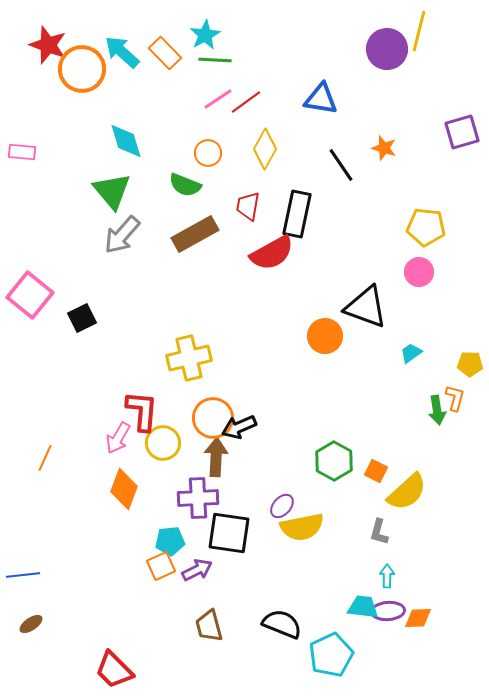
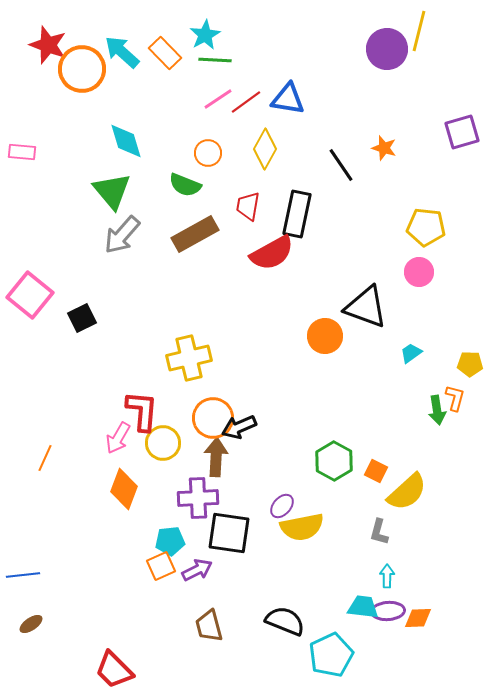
blue triangle at (321, 99): moved 33 px left
black semicircle at (282, 624): moved 3 px right, 3 px up
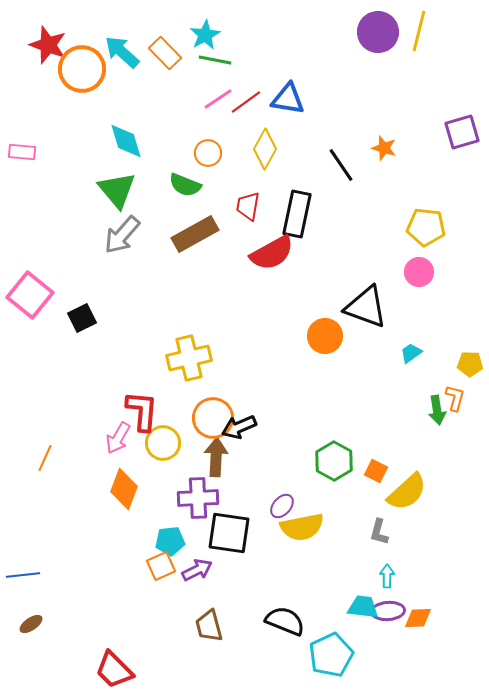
purple circle at (387, 49): moved 9 px left, 17 px up
green line at (215, 60): rotated 8 degrees clockwise
green triangle at (112, 191): moved 5 px right, 1 px up
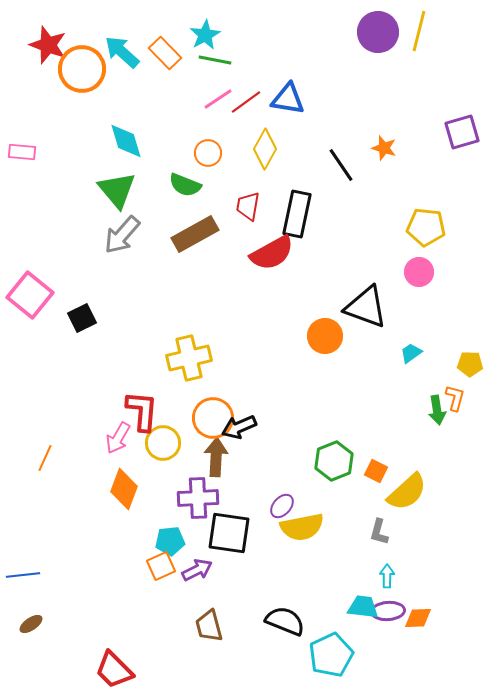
green hexagon at (334, 461): rotated 9 degrees clockwise
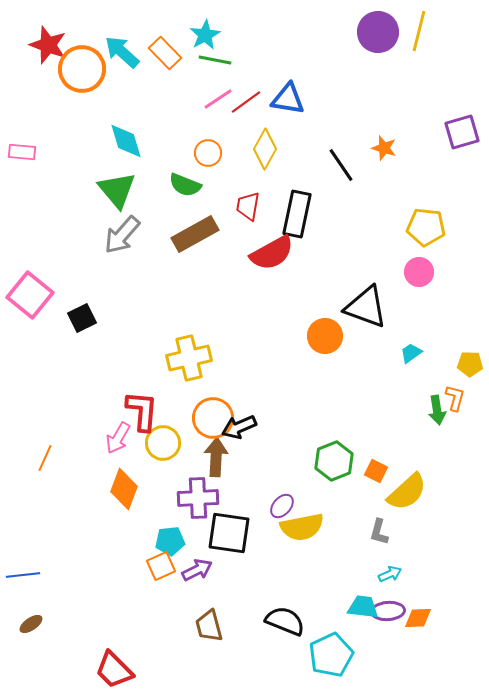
cyan arrow at (387, 576): moved 3 px right, 2 px up; rotated 65 degrees clockwise
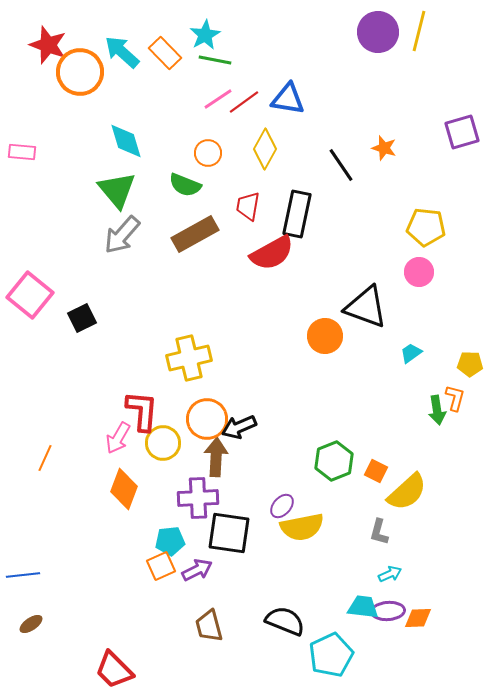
orange circle at (82, 69): moved 2 px left, 3 px down
red line at (246, 102): moved 2 px left
orange circle at (213, 418): moved 6 px left, 1 px down
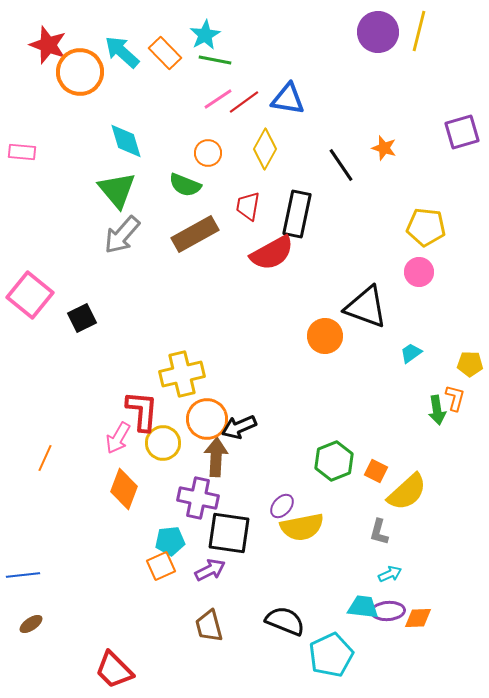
yellow cross at (189, 358): moved 7 px left, 16 px down
purple cross at (198, 498): rotated 15 degrees clockwise
purple arrow at (197, 570): moved 13 px right
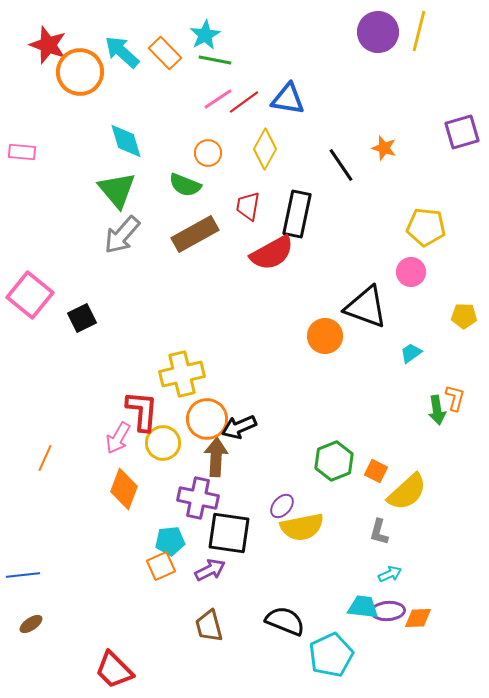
pink circle at (419, 272): moved 8 px left
yellow pentagon at (470, 364): moved 6 px left, 48 px up
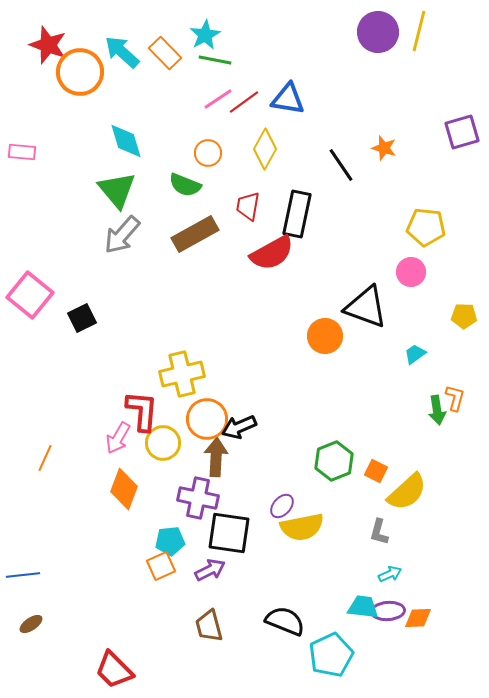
cyan trapezoid at (411, 353): moved 4 px right, 1 px down
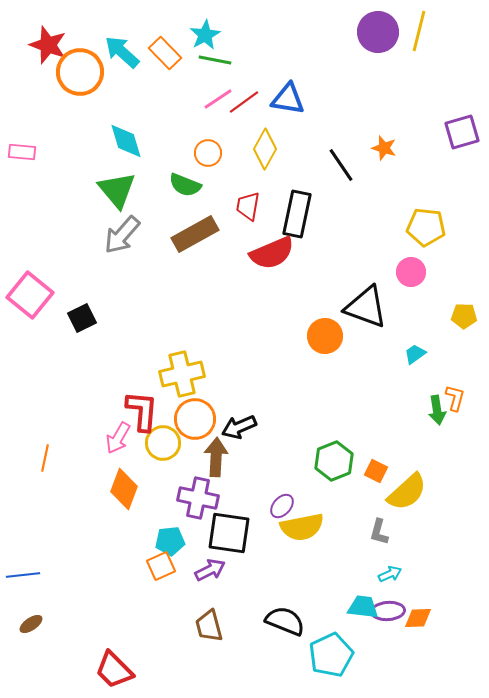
red semicircle at (272, 253): rotated 6 degrees clockwise
orange circle at (207, 419): moved 12 px left
orange line at (45, 458): rotated 12 degrees counterclockwise
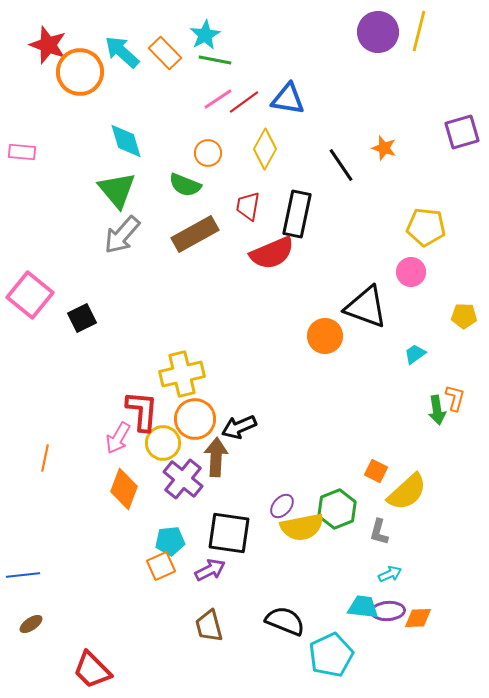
green hexagon at (334, 461): moved 3 px right, 48 px down
purple cross at (198, 498): moved 15 px left, 19 px up; rotated 27 degrees clockwise
red trapezoid at (114, 670): moved 22 px left
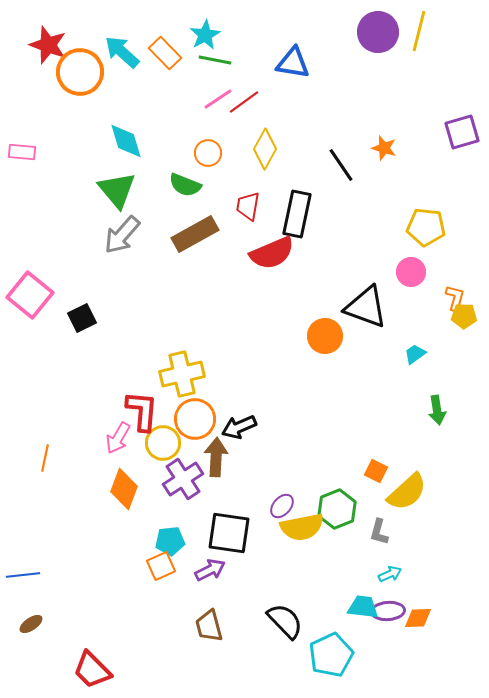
blue triangle at (288, 99): moved 5 px right, 36 px up
orange L-shape at (455, 398): moved 100 px up
purple cross at (183, 479): rotated 18 degrees clockwise
black semicircle at (285, 621): rotated 24 degrees clockwise
